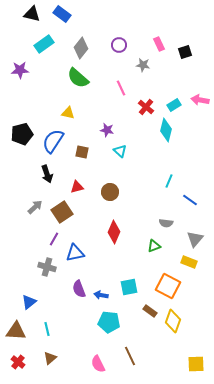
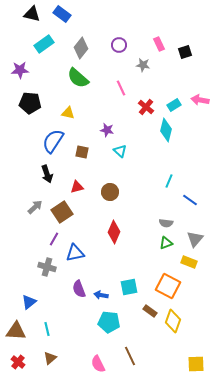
black pentagon at (22, 134): moved 8 px right, 31 px up; rotated 20 degrees clockwise
green triangle at (154, 246): moved 12 px right, 3 px up
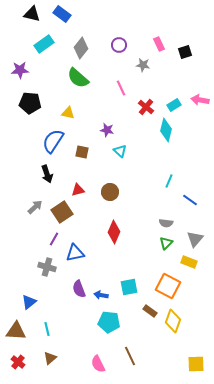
red triangle at (77, 187): moved 1 px right, 3 px down
green triangle at (166, 243): rotated 24 degrees counterclockwise
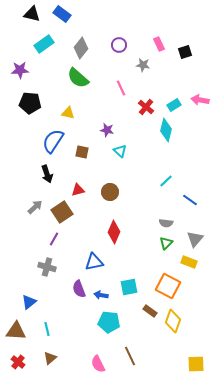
cyan line at (169, 181): moved 3 px left; rotated 24 degrees clockwise
blue triangle at (75, 253): moved 19 px right, 9 px down
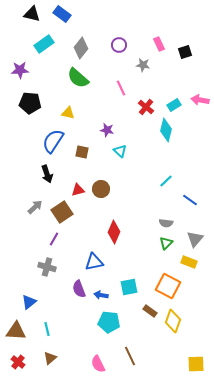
brown circle at (110, 192): moved 9 px left, 3 px up
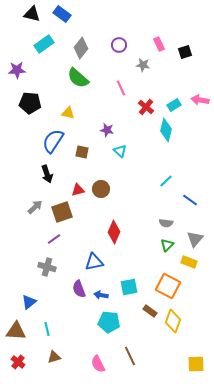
purple star at (20, 70): moved 3 px left
brown square at (62, 212): rotated 15 degrees clockwise
purple line at (54, 239): rotated 24 degrees clockwise
green triangle at (166, 243): moved 1 px right, 2 px down
brown triangle at (50, 358): moved 4 px right, 1 px up; rotated 24 degrees clockwise
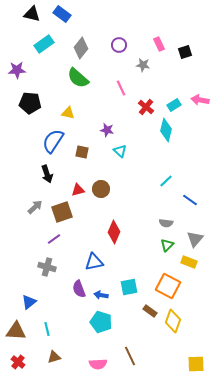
cyan pentagon at (109, 322): moved 8 px left; rotated 10 degrees clockwise
pink semicircle at (98, 364): rotated 66 degrees counterclockwise
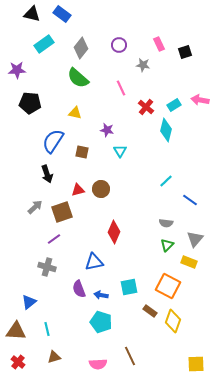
yellow triangle at (68, 113): moved 7 px right
cyan triangle at (120, 151): rotated 16 degrees clockwise
